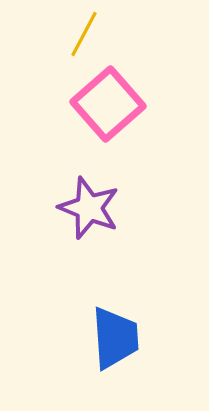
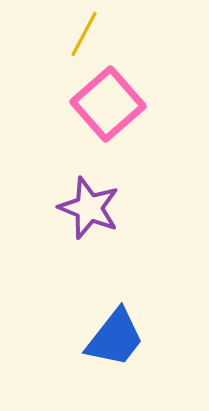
blue trapezoid: rotated 42 degrees clockwise
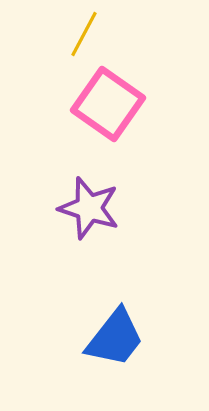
pink square: rotated 14 degrees counterclockwise
purple star: rotated 4 degrees counterclockwise
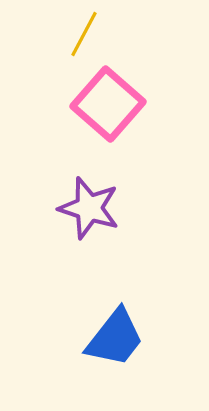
pink square: rotated 6 degrees clockwise
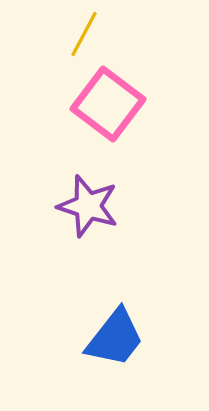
pink square: rotated 4 degrees counterclockwise
purple star: moved 1 px left, 2 px up
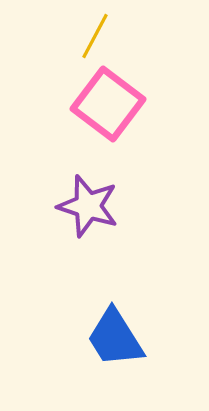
yellow line: moved 11 px right, 2 px down
blue trapezoid: rotated 110 degrees clockwise
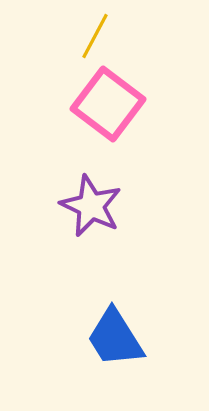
purple star: moved 3 px right; rotated 8 degrees clockwise
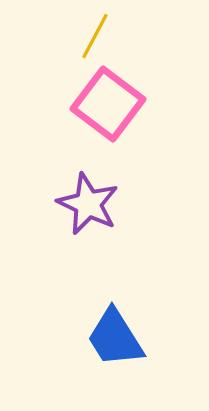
purple star: moved 3 px left, 2 px up
